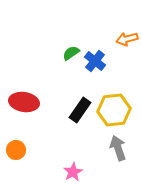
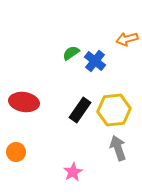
orange circle: moved 2 px down
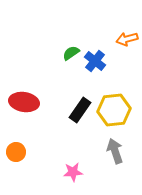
gray arrow: moved 3 px left, 3 px down
pink star: rotated 24 degrees clockwise
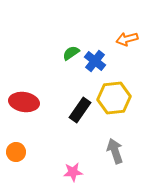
yellow hexagon: moved 12 px up
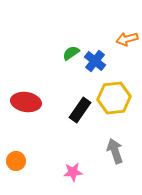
red ellipse: moved 2 px right
orange circle: moved 9 px down
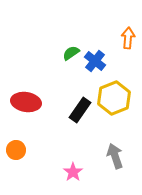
orange arrow: moved 1 px right, 1 px up; rotated 110 degrees clockwise
yellow hexagon: rotated 16 degrees counterclockwise
gray arrow: moved 5 px down
orange circle: moved 11 px up
pink star: rotated 30 degrees counterclockwise
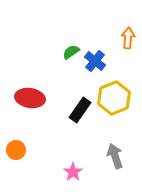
green semicircle: moved 1 px up
red ellipse: moved 4 px right, 4 px up
